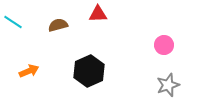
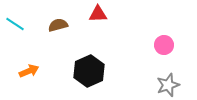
cyan line: moved 2 px right, 2 px down
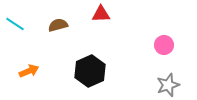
red triangle: moved 3 px right
black hexagon: moved 1 px right
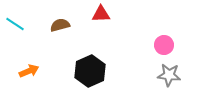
brown semicircle: moved 2 px right
gray star: moved 1 px right, 10 px up; rotated 25 degrees clockwise
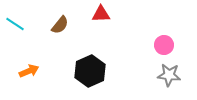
brown semicircle: rotated 144 degrees clockwise
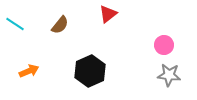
red triangle: moved 7 px right; rotated 36 degrees counterclockwise
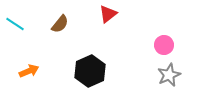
brown semicircle: moved 1 px up
gray star: rotated 30 degrees counterclockwise
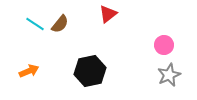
cyan line: moved 20 px right
black hexagon: rotated 12 degrees clockwise
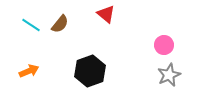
red triangle: moved 2 px left; rotated 42 degrees counterclockwise
cyan line: moved 4 px left, 1 px down
black hexagon: rotated 8 degrees counterclockwise
